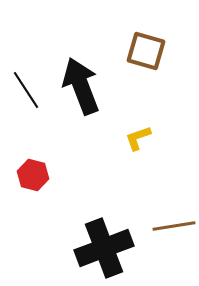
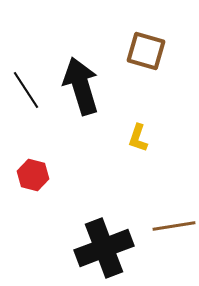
black arrow: rotated 4 degrees clockwise
yellow L-shape: rotated 52 degrees counterclockwise
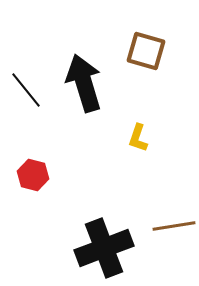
black arrow: moved 3 px right, 3 px up
black line: rotated 6 degrees counterclockwise
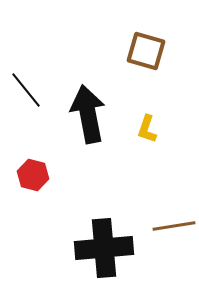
black arrow: moved 4 px right, 31 px down; rotated 6 degrees clockwise
yellow L-shape: moved 9 px right, 9 px up
black cross: rotated 16 degrees clockwise
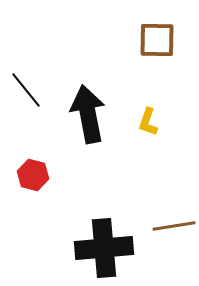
brown square: moved 11 px right, 11 px up; rotated 15 degrees counterclockwise
yellow L-shape: moved 1 px right, 7 px up
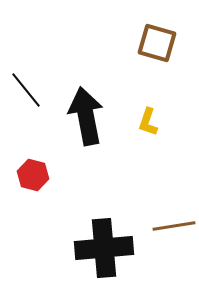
brown square: moved 3 px down; rotated 15 degrees clockwise
black arrow: moved 2 px left, 2 px down
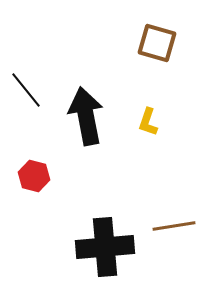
red hexagon: moved 1 px right, 1 px down
black cross: moved 1 px right, 1 px up
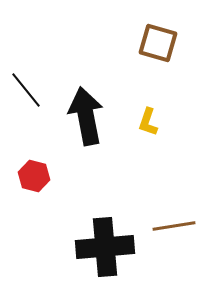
brown square: moved 1 px right
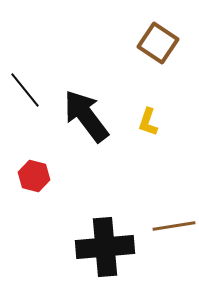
brown square: rotated 18 degrees clockwise
black line: moved 1 px left
black arrow: rotated 26 degrees counterclockwise
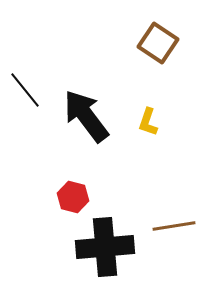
red hexagon: moved 39 px right, 21 px down
